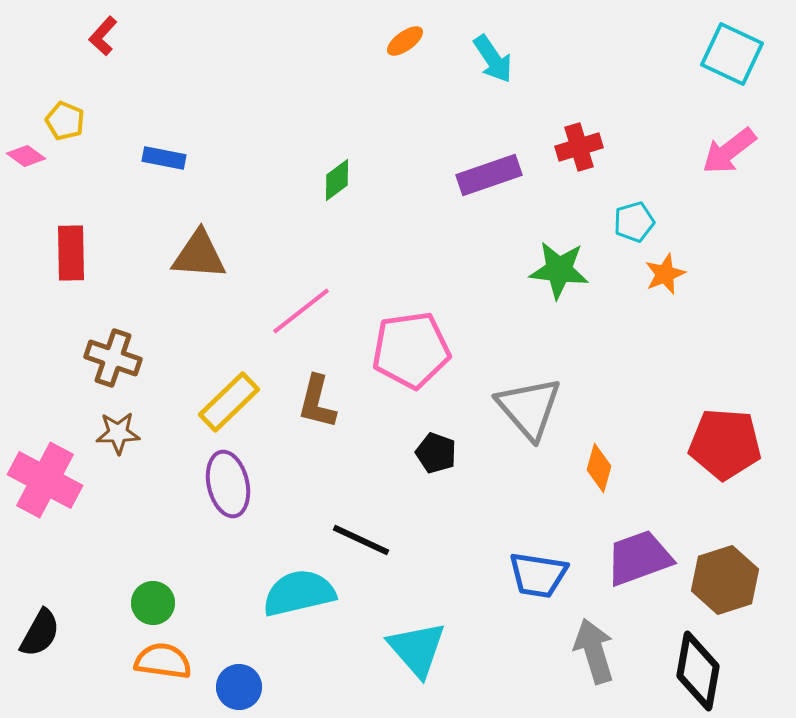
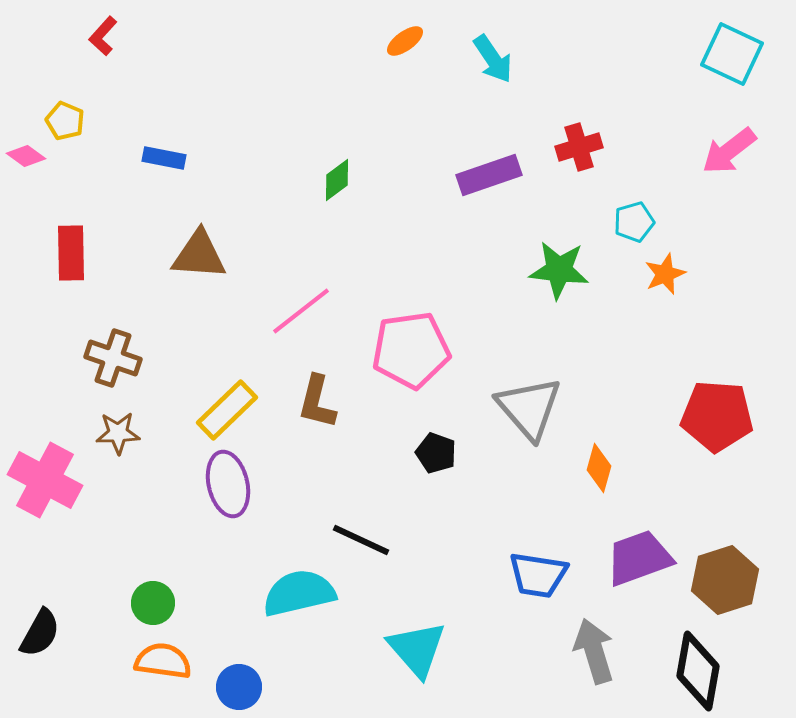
yellow rectangle: moved 2 px left, 8 px down
red pentagon: moved 8 px left, 28 px up
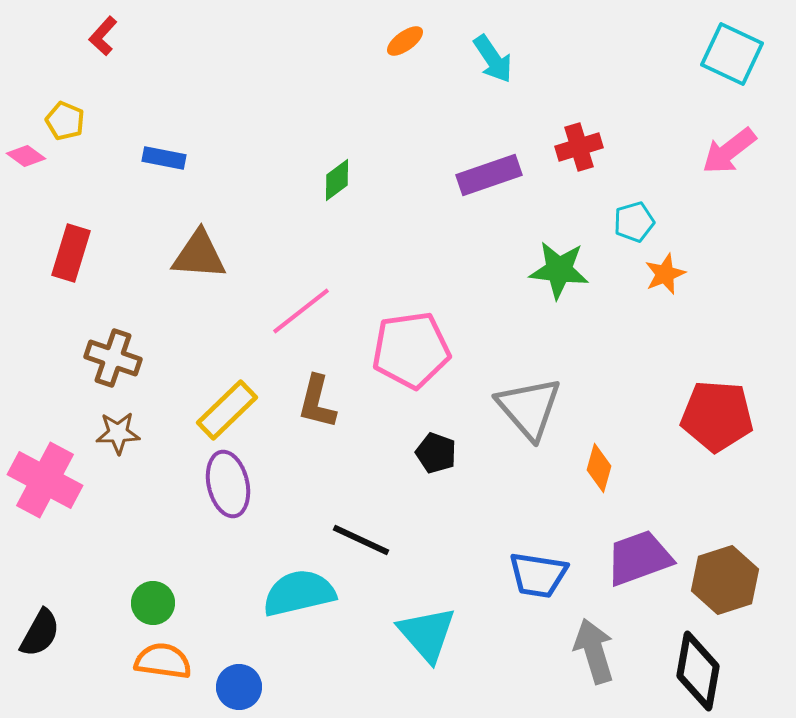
red rectangle: rotated 18 degrees clockwise
cyan triangle: moved 10 px right, 15 px up
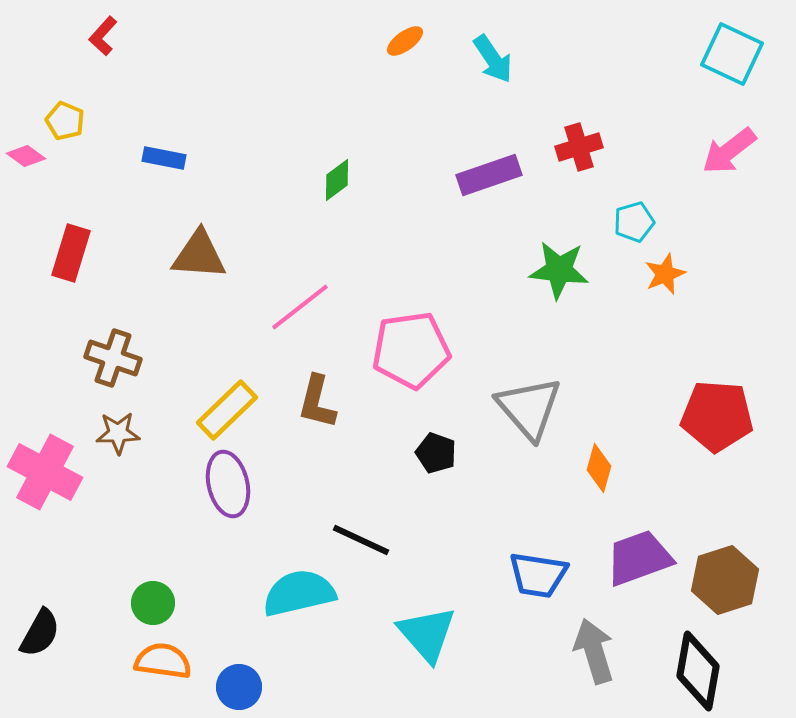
pink line: moved 1 px left, 4 px up
pink cross: moved 8 px up
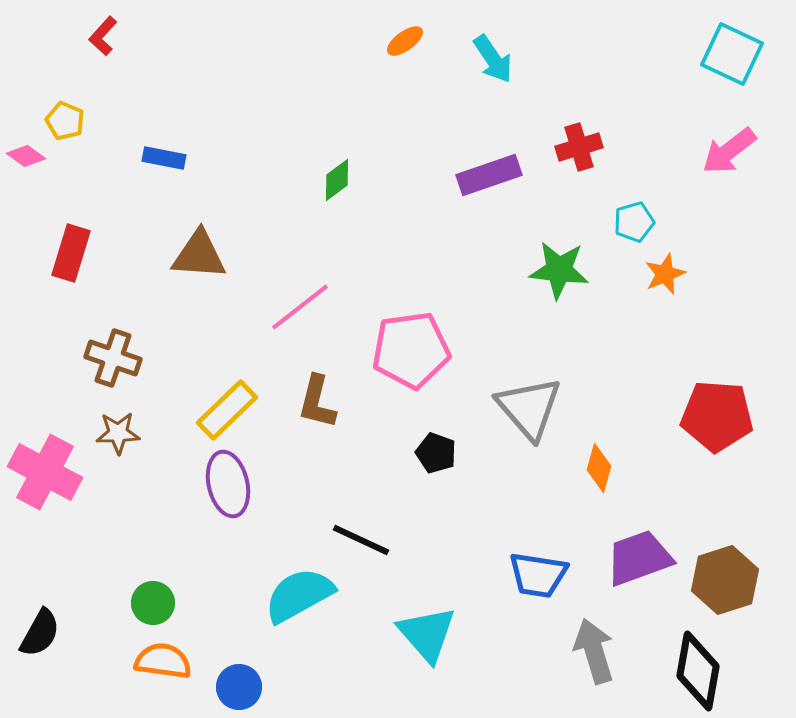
cyan semicircle: moved 2 px down; rotated 16 degrees counterclockwise
